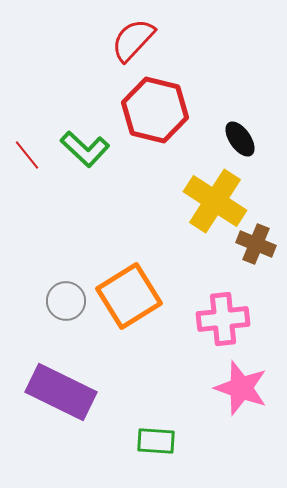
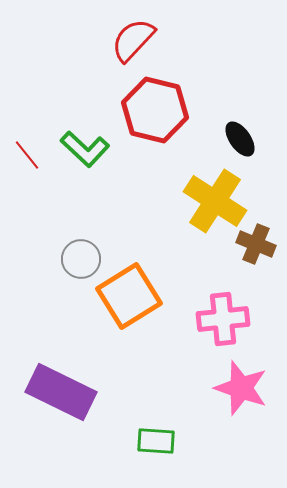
gray circle: moved 15 px right, 42 px up
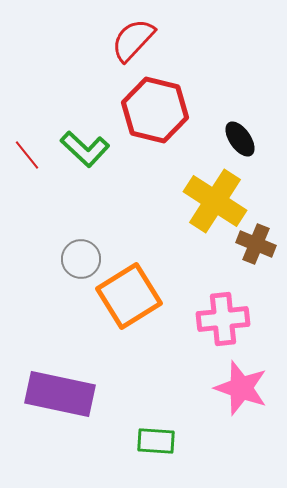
purple rectangle: moved 1 px left, 2 px down; rotated 14 degrees counterclockwise
